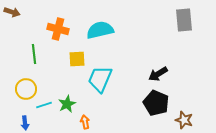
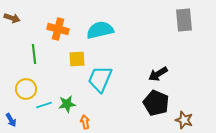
brown arrow: moved 6 px down
green star: rotated 18 degrees clockwise
blue arrow: moved 14 px left, 3 px up; rotated 24 degrees counterclockwise
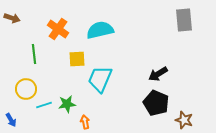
orange cross: rotated 20 degrees clockwise
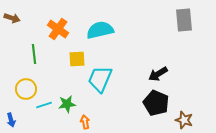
blue arrow: rotated 16 degrees clockwise
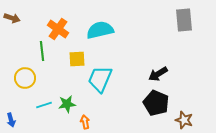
green line: moved 8 px right, 3 px up
yellow circle: moved 1 px left, 11 px up
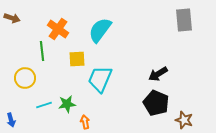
cyan semicircle: rotated 40 degrees counterclockwise
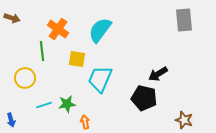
yellow square: rotated 12 degrees clockwise
black pentagon: moved 12 px left, 5 px up; rotated 10 degrees counterclockwise
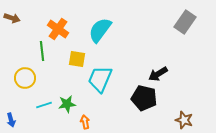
gray rectangle: moved 1 px right, 2 px down; rotated 40 degrees clockwise
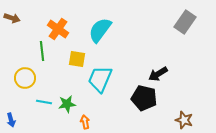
cyan line: moved 3 px up; rotated 28 degrees clockwise
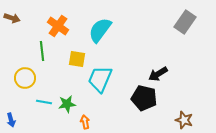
orange cross: moved 3 px up
